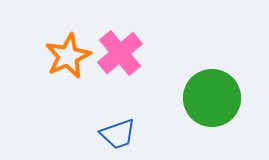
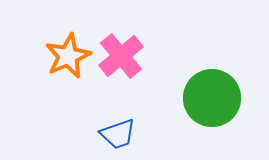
pink cross: moved 1 px right, 3 px down
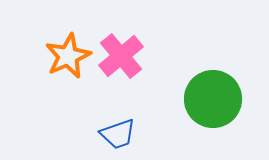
green circle: moved 1 px right, 1 px down
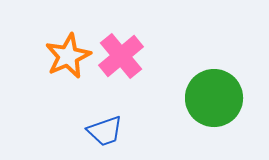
green circle: moved 1 px right, 1 px up
blue trapezoid: moved 13 px left, 3 px up
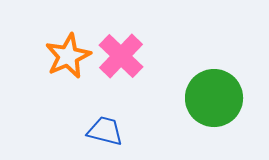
pink cross: rotated 6 degrees counterclockwise
blue trapezoid: rotated 147 degrees counterclockwise
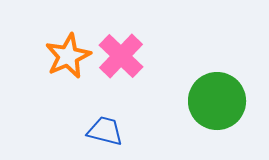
green circle: moved 3 px right, 3 px down
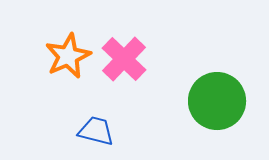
pink cross: moved 3 px right, 3 px down
blue trapezoid: moved 9 px left
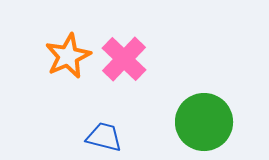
green circle: moved 13 px left, 21 px down
blue trapezoid: moved 8 px right, 6 px down
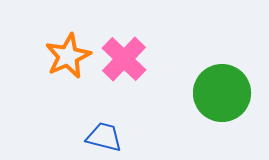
green circle: moved 18 px right, 29 px up
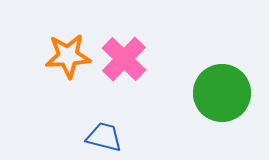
orange star: rotated 21 degrees clockwise
